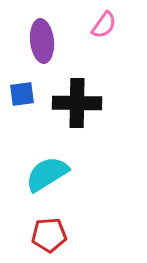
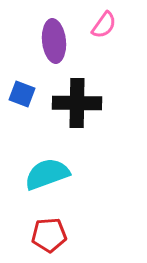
purple ellipse: moved 12 px right
blue square: rotated 28 degrees clockwise
cyan semicircle: rotated 12 degrees clockwise
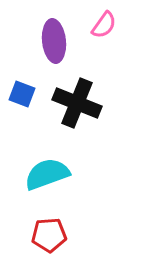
black cross: rotated 21 degrees clockwise
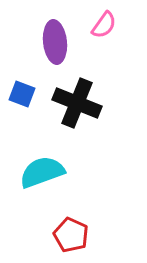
purple ellipse: moved 1 px right, 1 px down
cyan semicircle: moved 5 px left, 2 px up
red pentagon: moved 22 px right; rotated 28 degrees clockwise
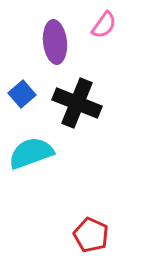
blue square: rotated 28 degrees clockwise
cyan semicircle: moved 11 px left, 19 px up
red pentagon: moved 20 px right
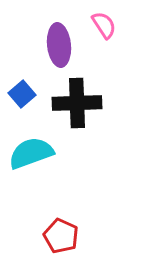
pink semicircle: rotated 68 degrees counterclockwise
purple ellipse: moved 4 px right, 3 px down
black cross: rotated 24 degrees counterclockwise
red pentagon: moved 30 px left, 1 px down
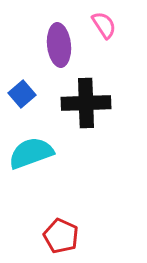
black cross: moved 9 px right
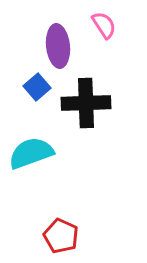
purple ellipse: moved 1 px left, 1 px down
blue square: moved 15 px right, 7 px up
